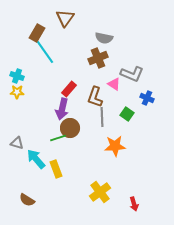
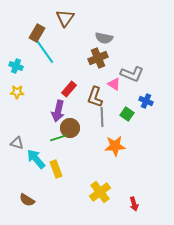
cyan cross: moved 1 px left, 10 px up
blue cross: moved 1 px left, 3 px down
purple arrow: moved 4 px left, 2 px down
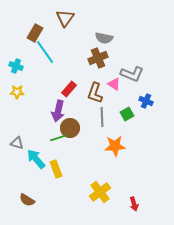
brown rectangle: moved 2 px left
brown L-shape: moved 4 px up
green square: rotated 24 degrees clockwise
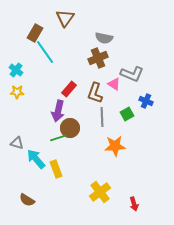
cyan cross: moved 4 px down; rotated 16 degrees clockwise
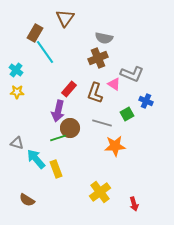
gray line: moved 6 px down; rotated 72 degrees counterclockwise
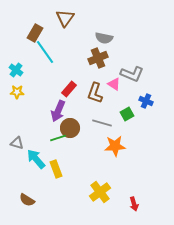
purple arrow: rotated 10 degrees clockwise
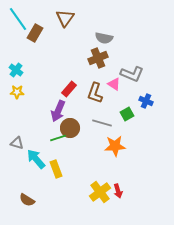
cyan line: moved 27 px left, 33 px up
red arrow: moved 16 px left, 13 px up
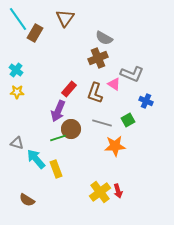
gray semicircle: rotated 18 degrees clockwise
green square: moved 1 px right, 6 px down
brown circle: moved 1 px right, 1 px down
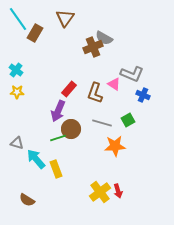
brown cross: moved 5 px left, 11 px up
blue cross: moved 3 px left, 6 px up
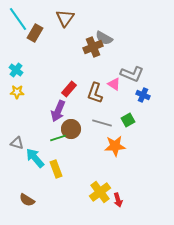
cyan arrow: moved 1 px left, 1 px up
red arrow: moved 9 px down
